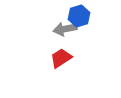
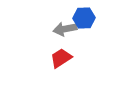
blue hexagon: moved 5 px right, 2 px down; rotated 15 degrees clockwise
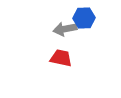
red trapezoid: rotated 45 degrees clockwise
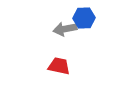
red trapezoid: moved 2 px left, 8 px down
